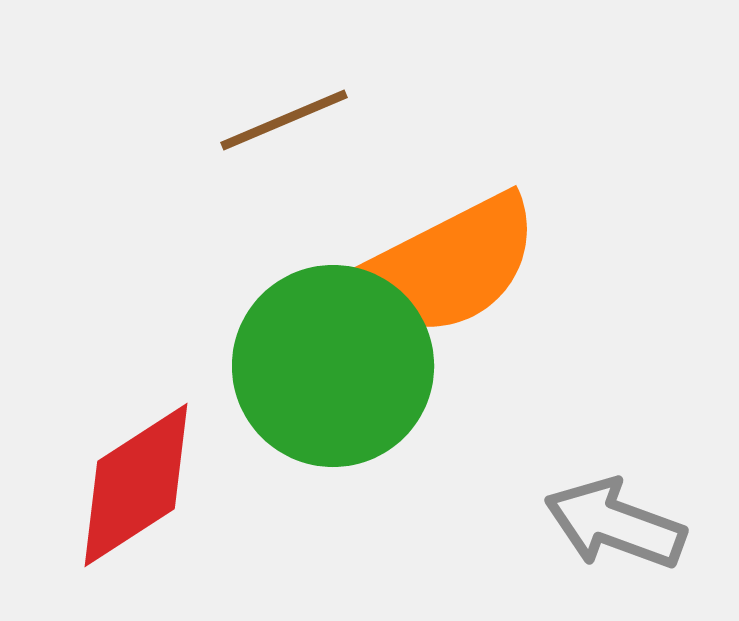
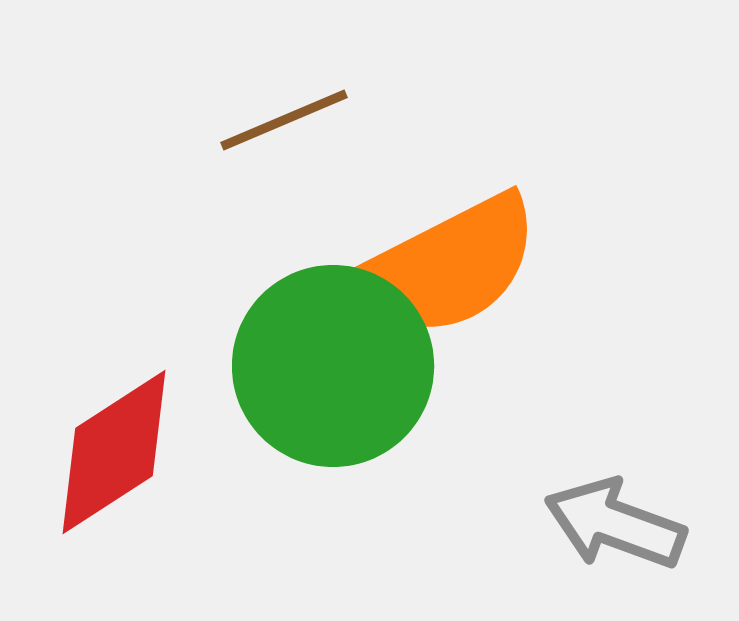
red diamond: moved 22 px left, 33 px up
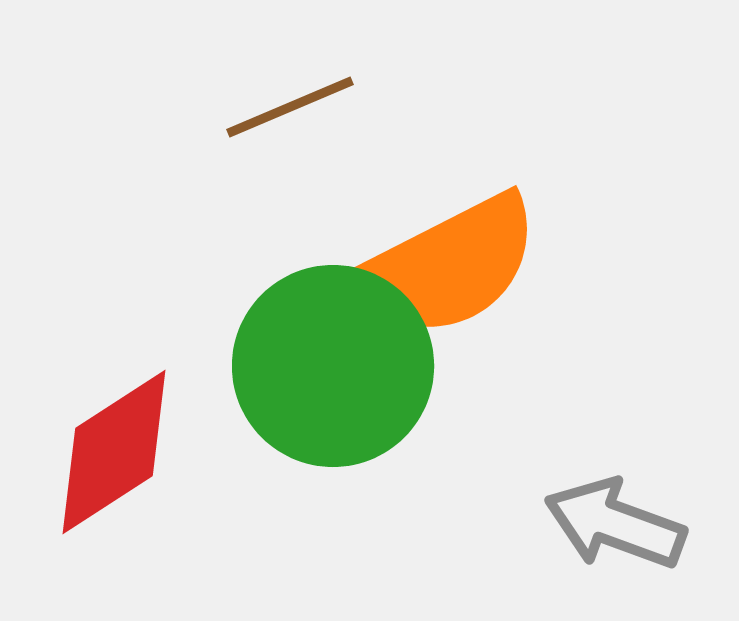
brown line: moved 6 px right, 13 px up
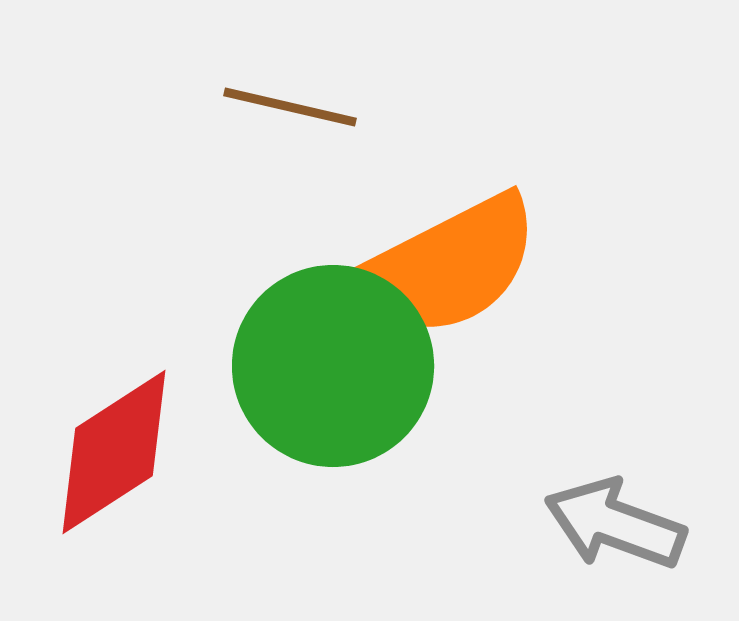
brown line: rotated 36 degrees clockwise
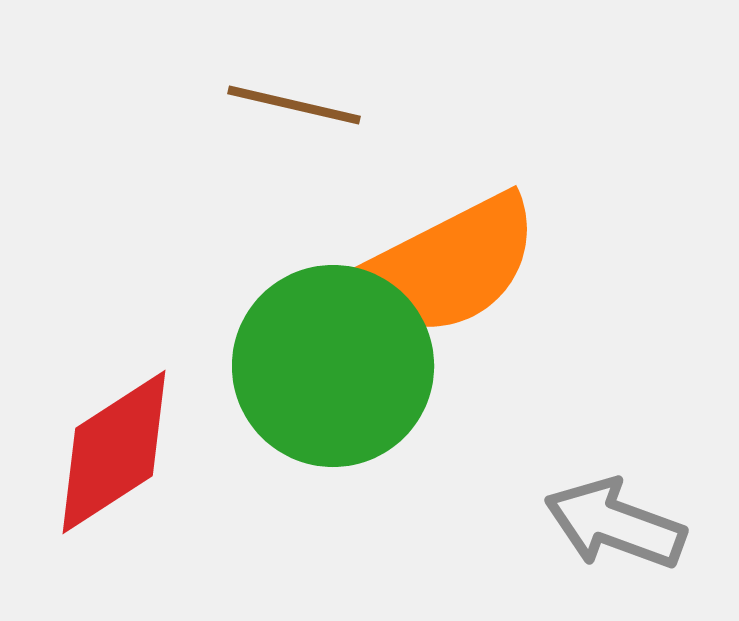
brown line: moved 4 px right, 2 px up
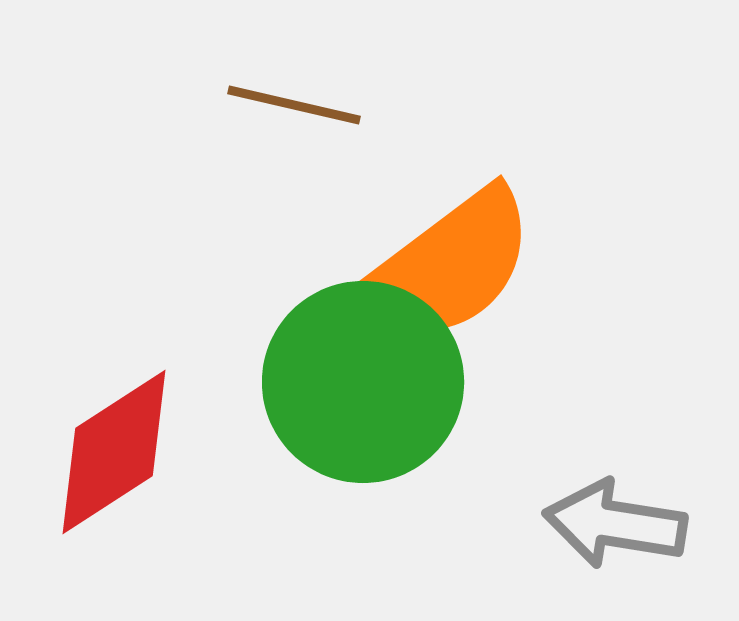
orange semicircle: rotated 10 degrees counterclockwise
green circle: moved 30 px right, 16 px down
gray arrow: rotated 11 degrees counterclockwise
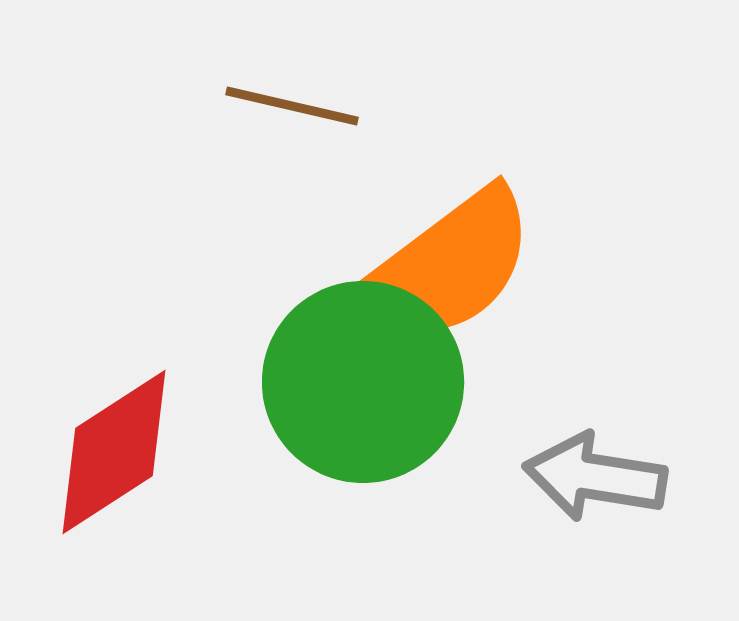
brown line: moved 2 px left, 1 px down
gray arrow: moved 20 px left, 47 px up
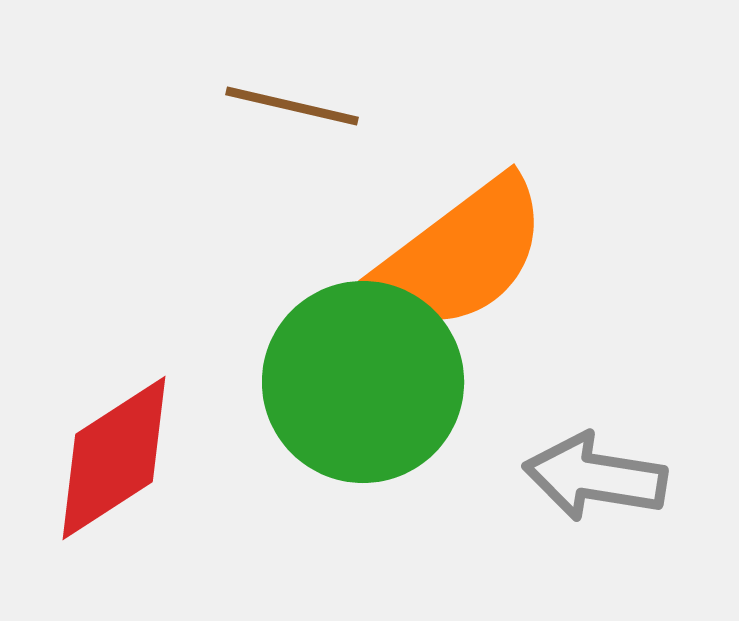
orange semicircle: moved 13 px right, 11 px up
red diamond: moved 6 px down
